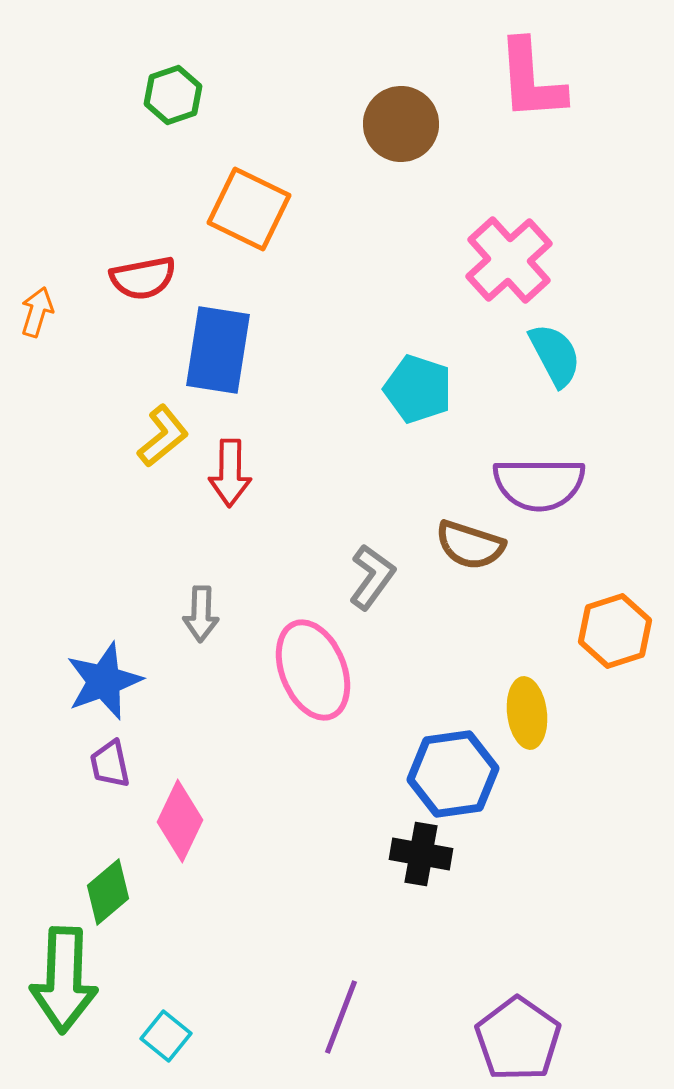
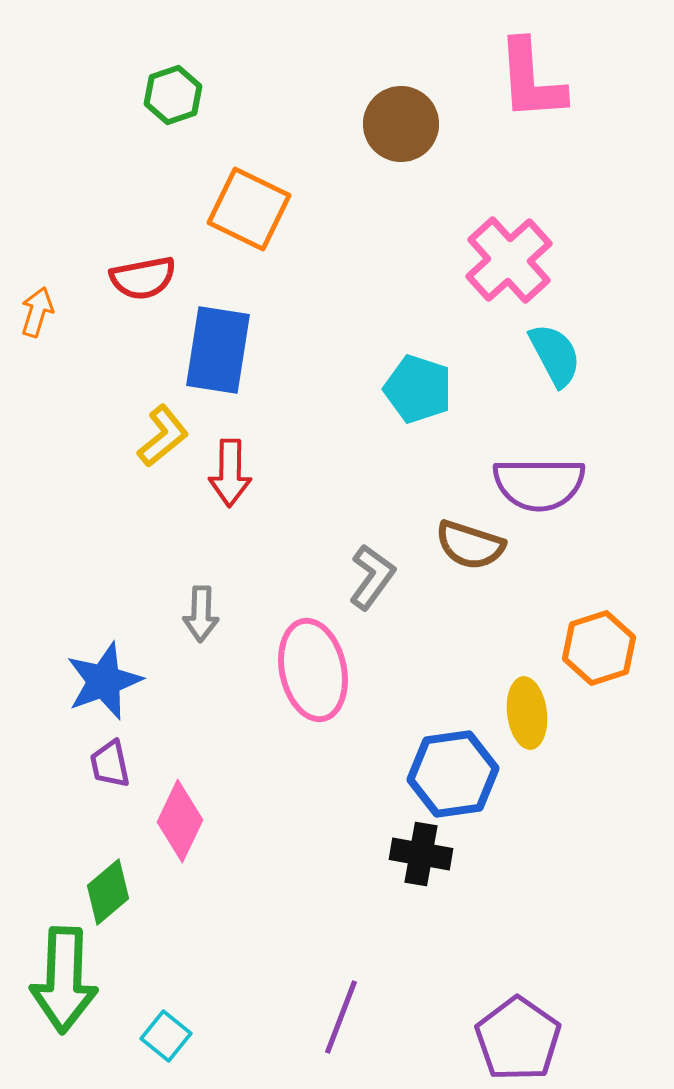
orange hexagon: moved 16 px left, 17 px down
pink ellipse: rotated 10 degrees clockwise
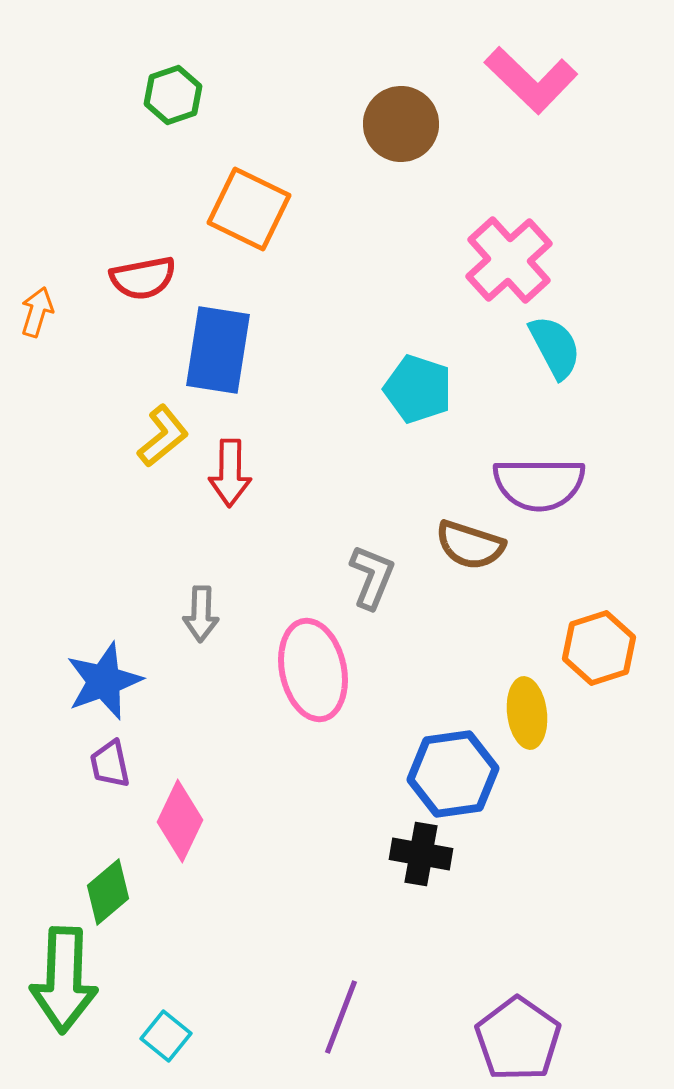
pink L-shape: rotated 42 degrees counterclockwise
cyan semicircle: moved 8 px up
gray L-shape: rotated 14 degrees counterclockwise
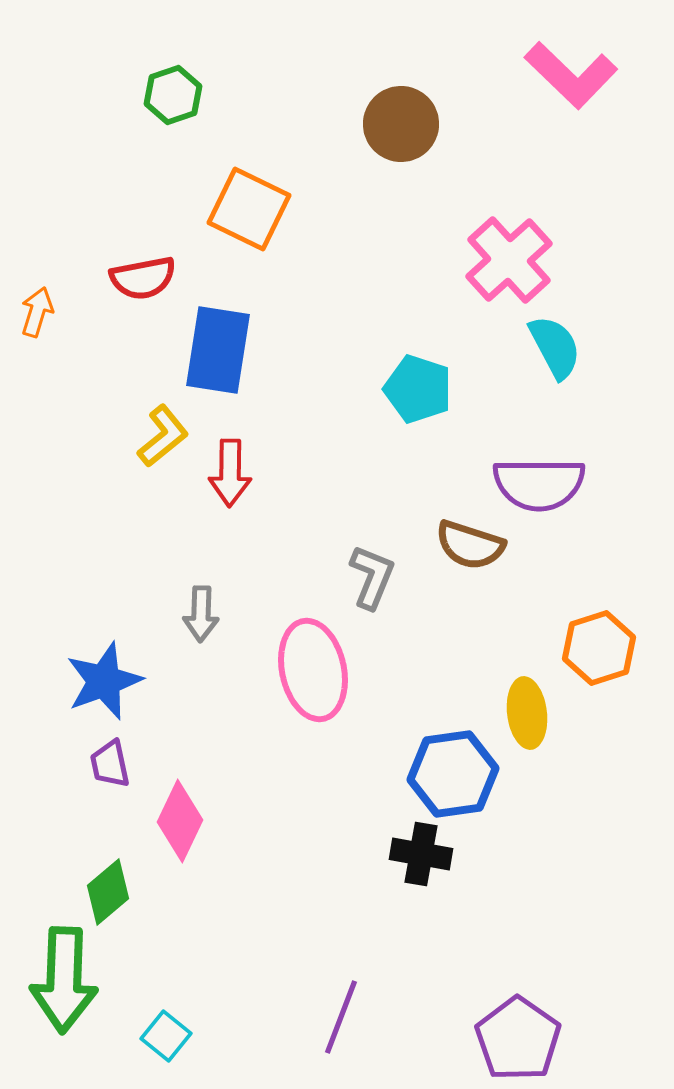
pink L-shape: moved 40 px right, 5 px up
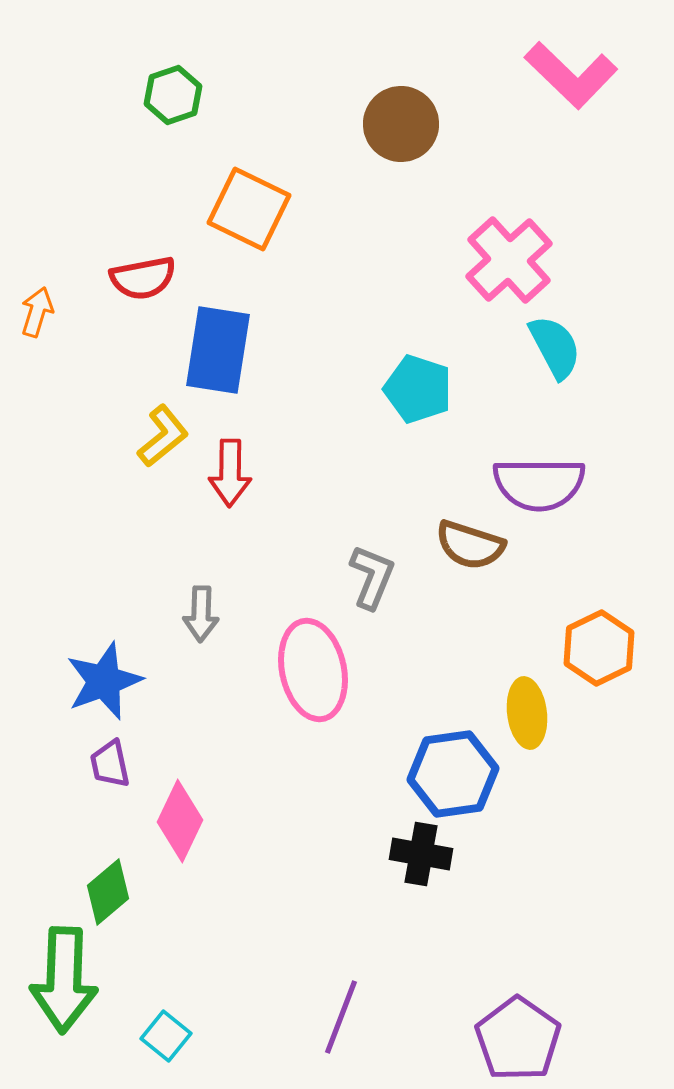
orange hexagon: rotated 8 degrees counterclockwise
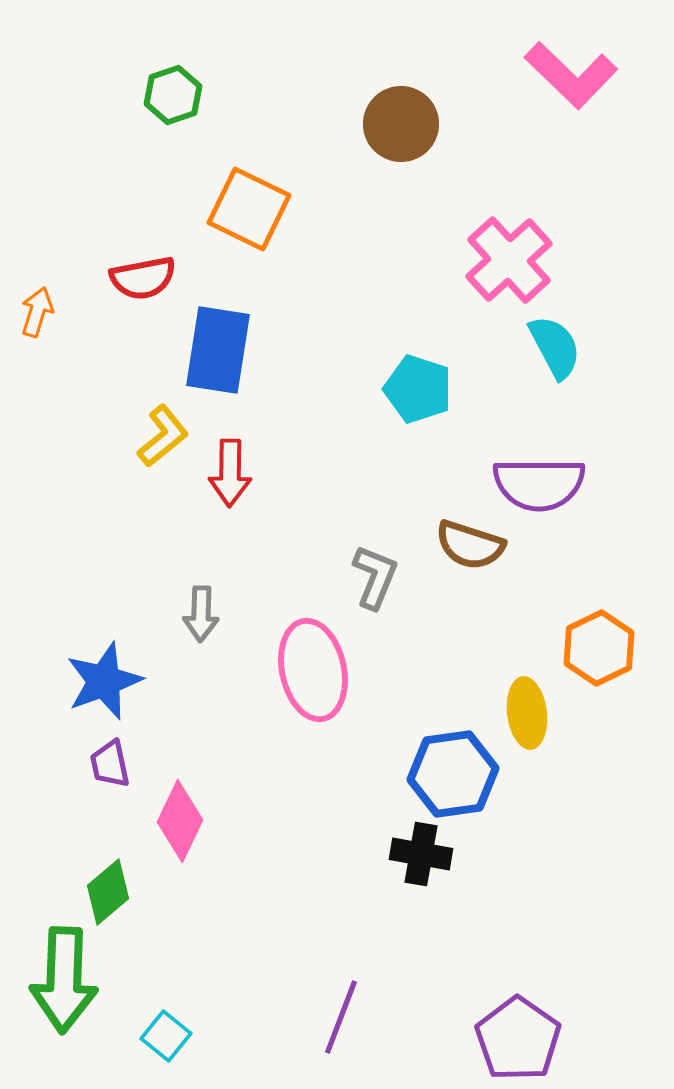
gray L-shape: moved 3 px right
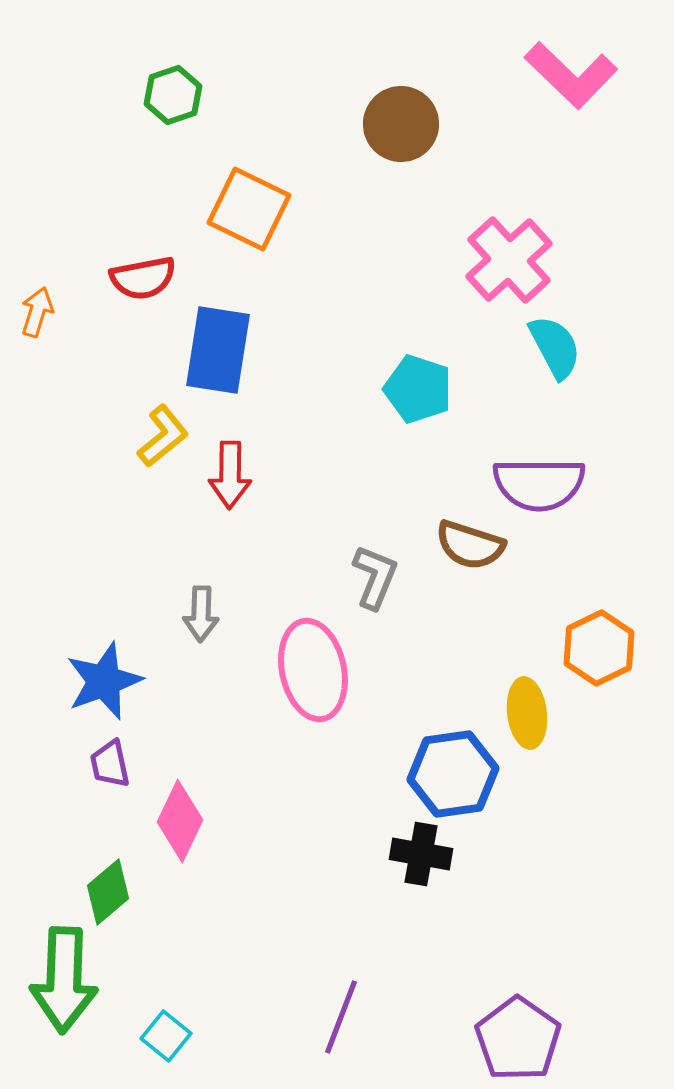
red arrow: moved 2 px down
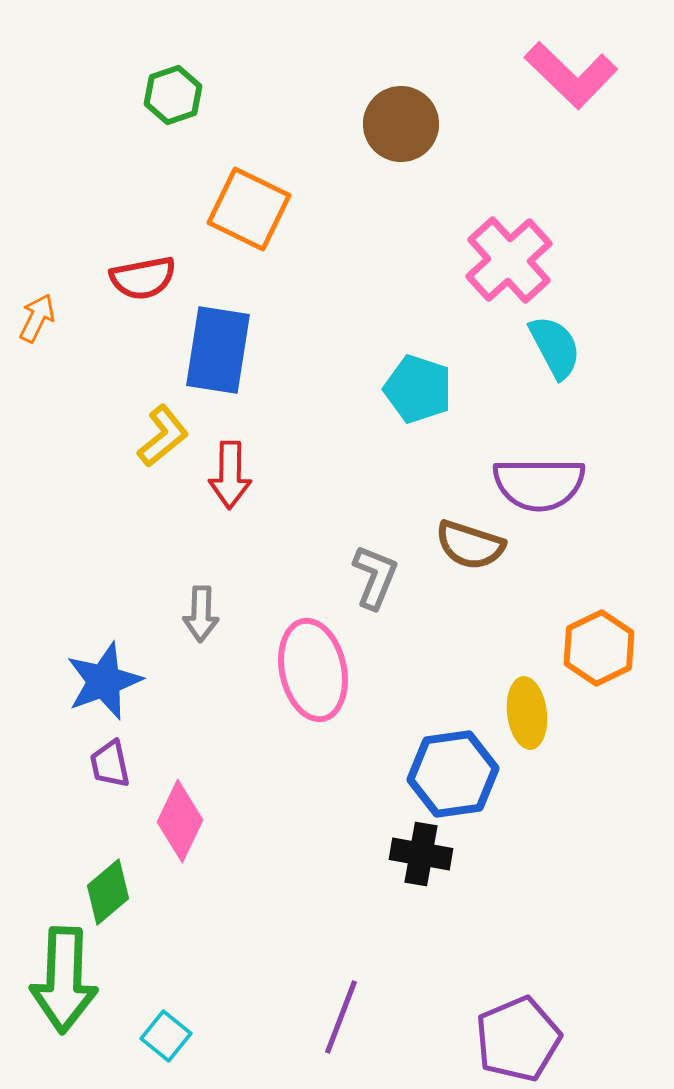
orange arrow: moved 6 px down; rotated 9 degrees clockwise
purple pentagon: rotated 14 degrees clockwise
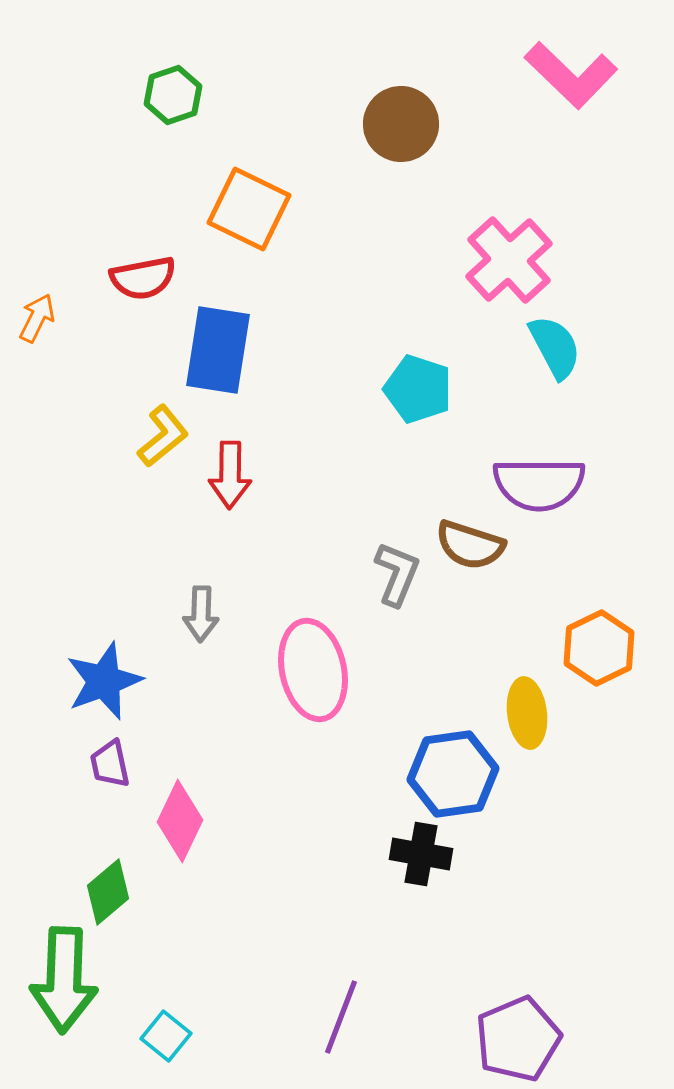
gray L-shape: moved 22 px right, 3 px up
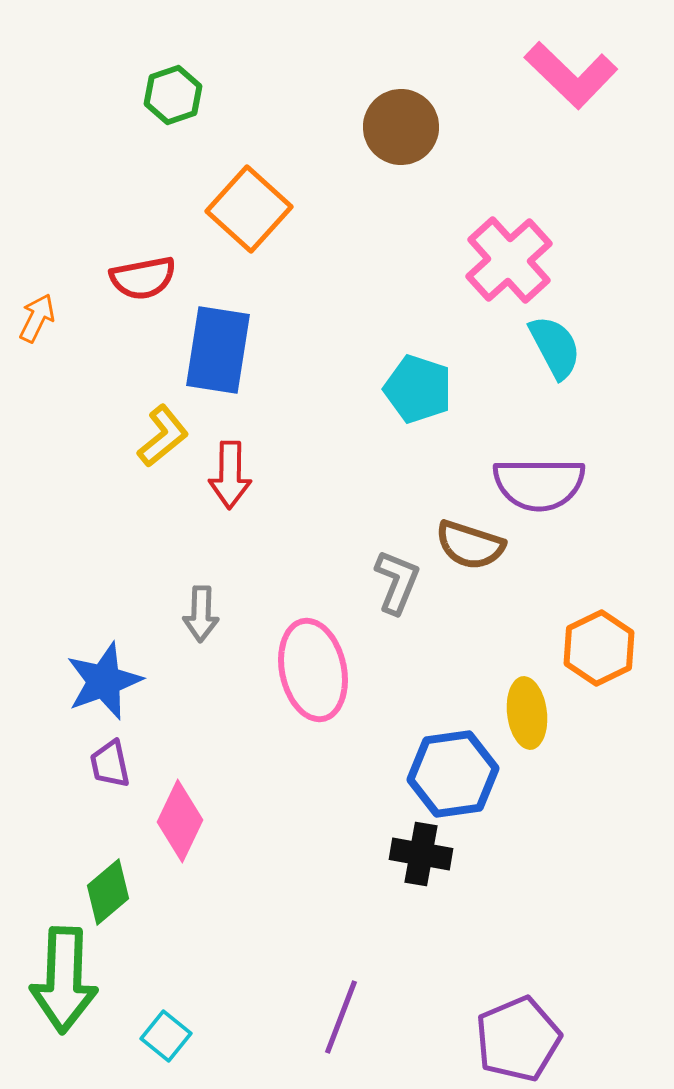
brown circle: moved 3 px down
orange square: rotated 16 degrees clockwise
gray L-shape: moved 8 px down
